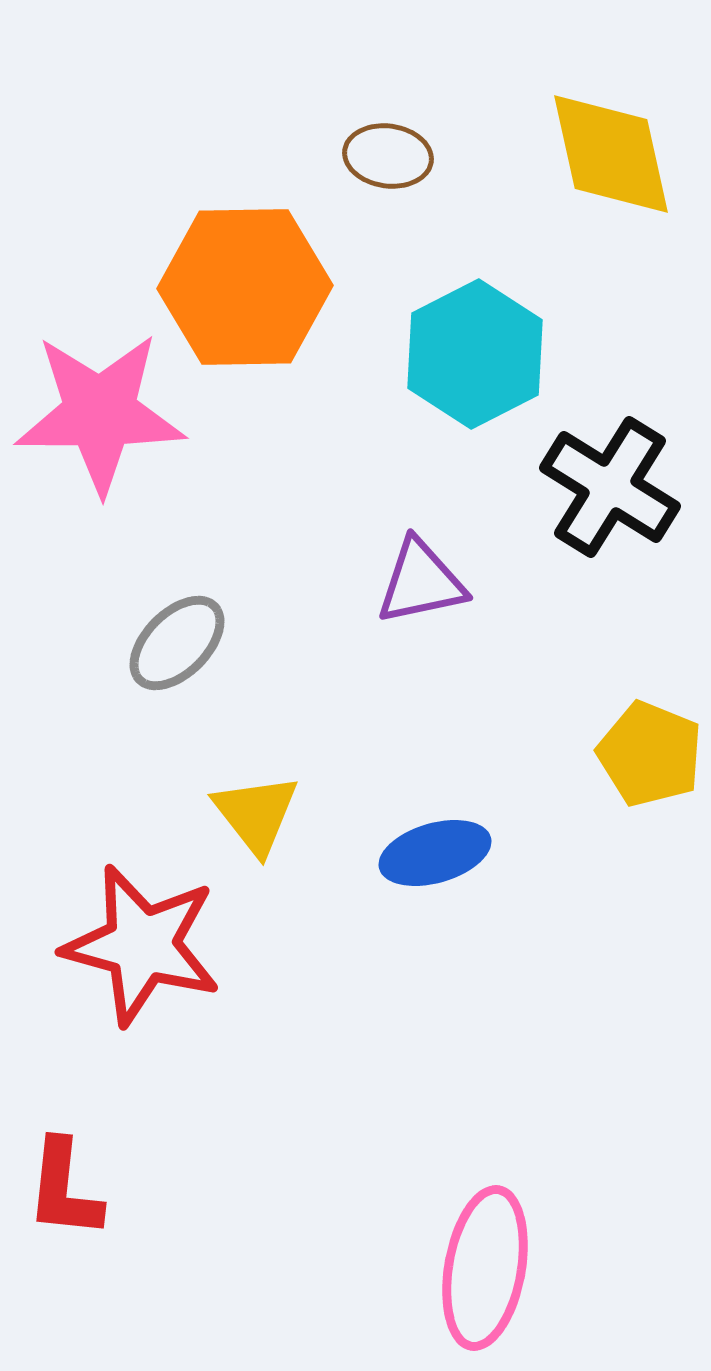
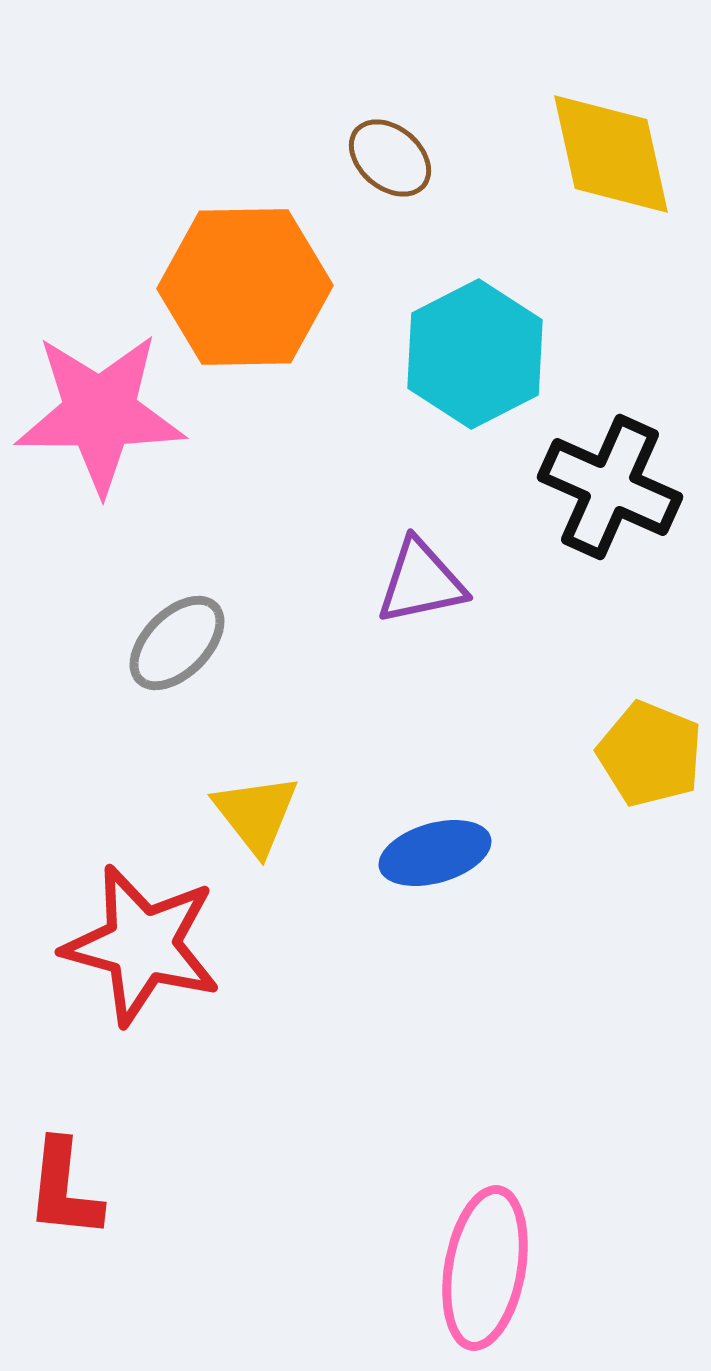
brown ellipse: moved 2 px right, 2 px down; rotated 32 degrees clockwise
black cross: rotated 8 degrees counterclockwise
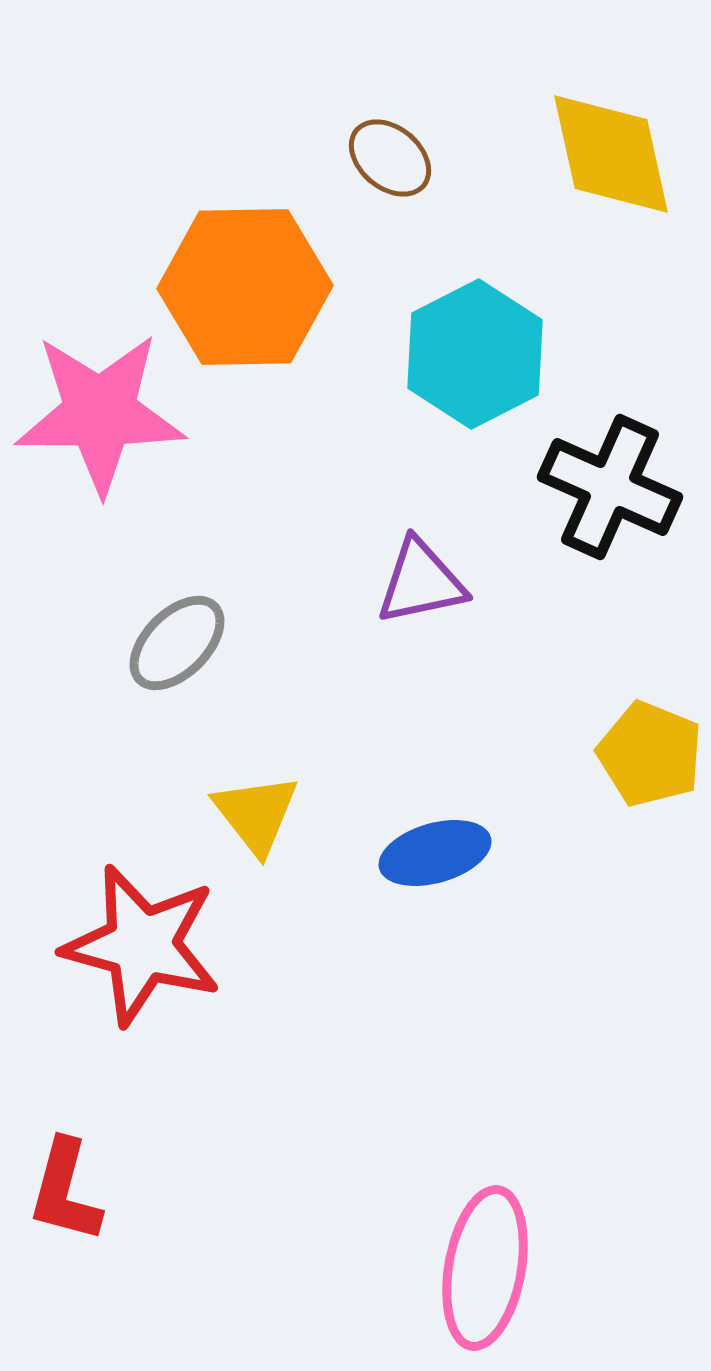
red L-shape: moved 1 px right, 2 px down; rotated 9 degrees clockwise
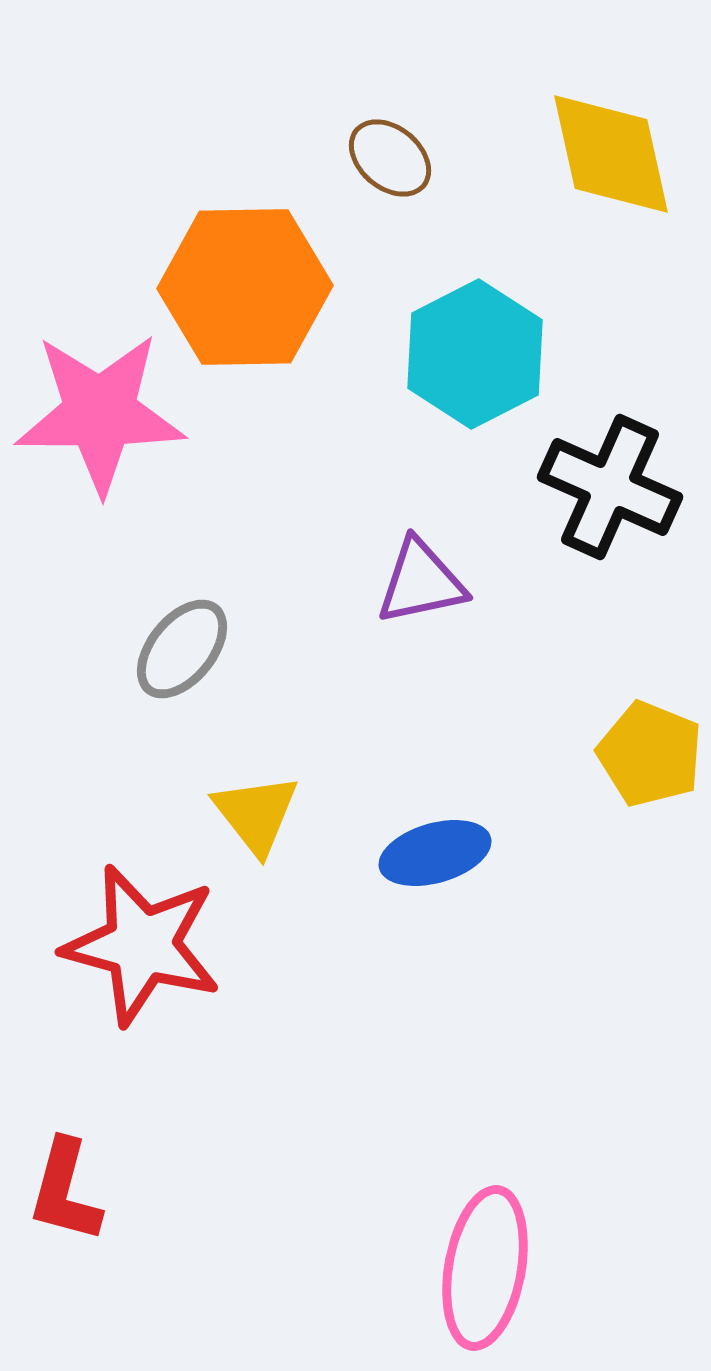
gray ellipse: moved 5 px right, 6 px down; rotated 6 degrees counterclockwise
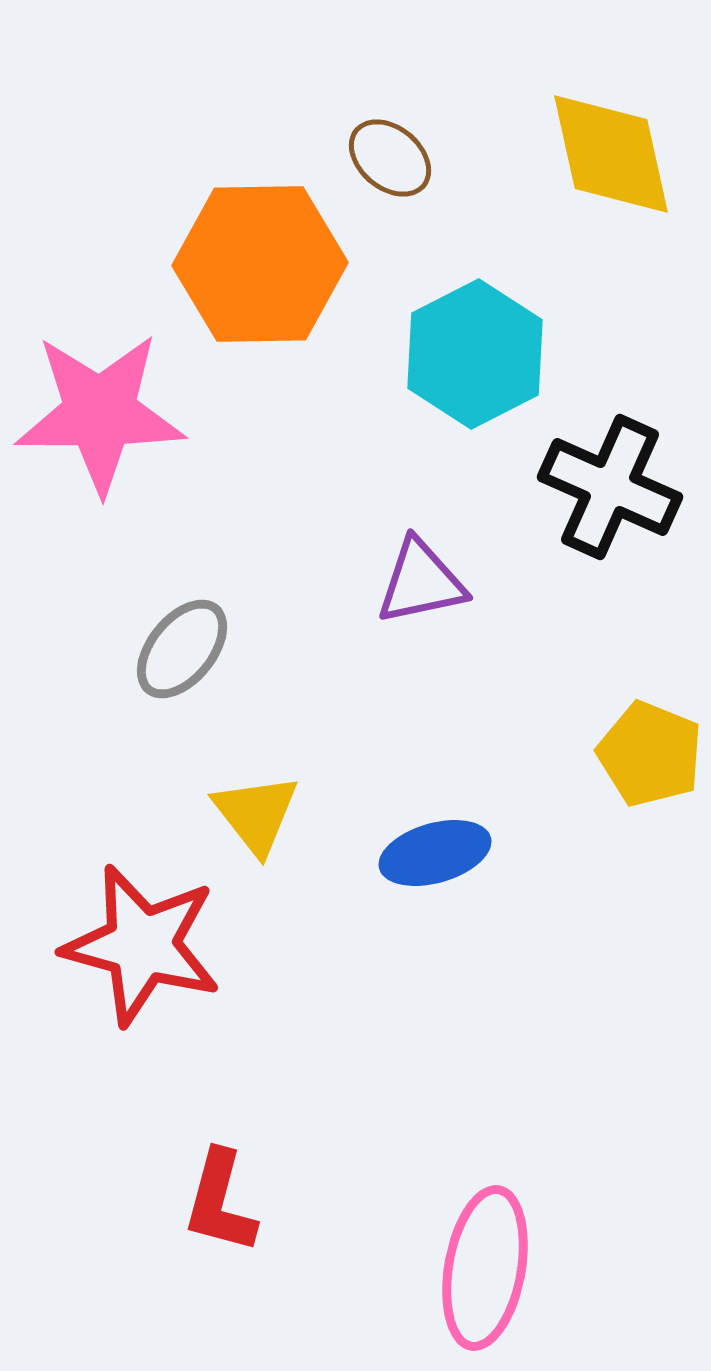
orange hexagon: moved 15 px right, 23 px up
red L-shape: moved 155 px right, 11 px down
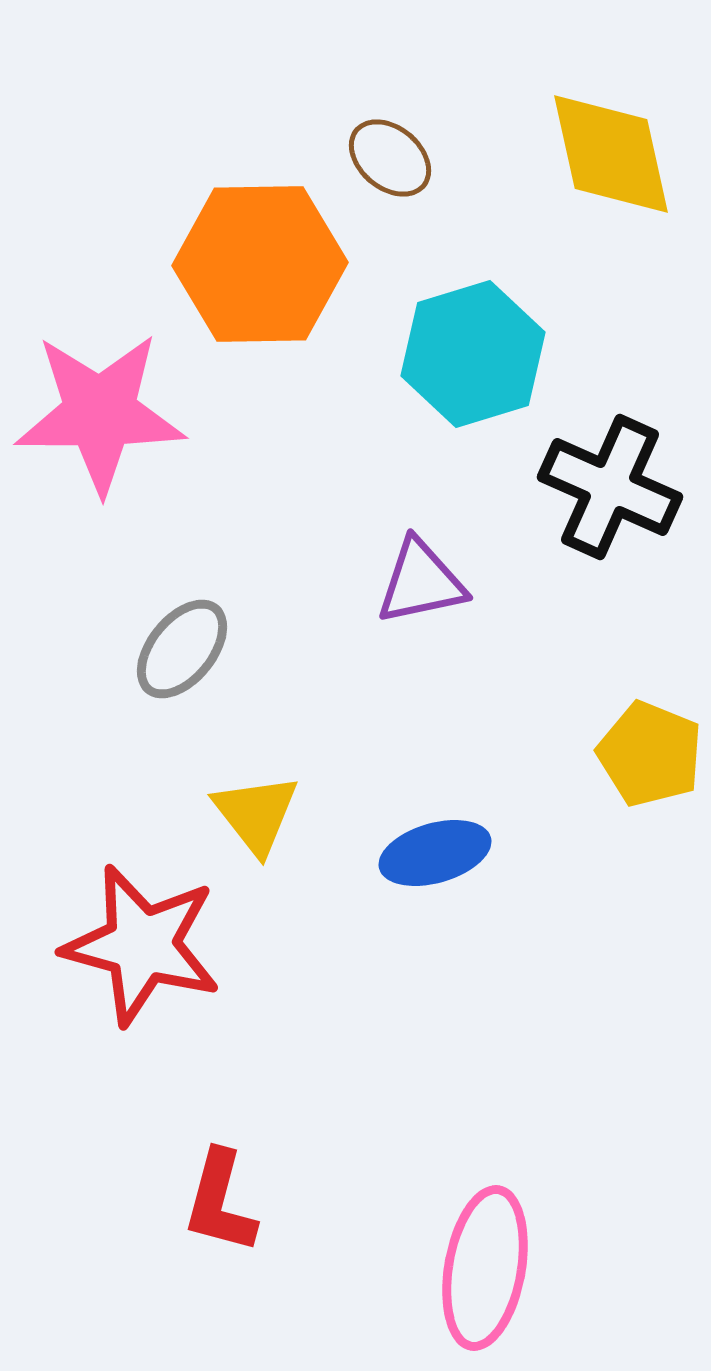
cyan hexagon: moved 2 px left; rotated 10 degrees clockwise
